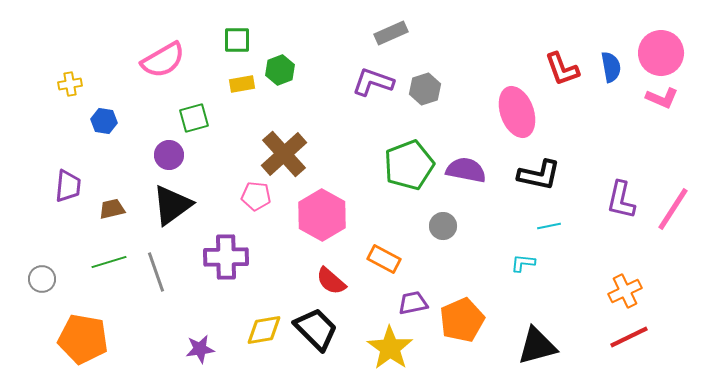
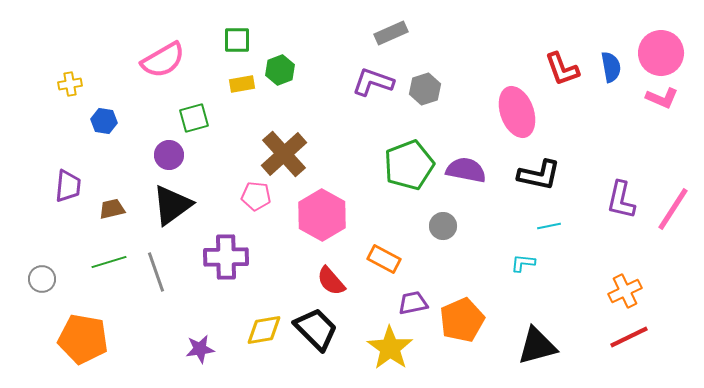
red semicircle at (331, 281): rotated 8 degrees clockwise
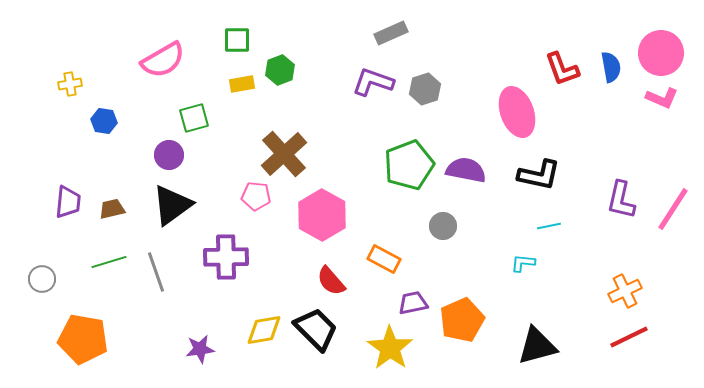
purple trapezoid at (68, 186): moved 16 px down
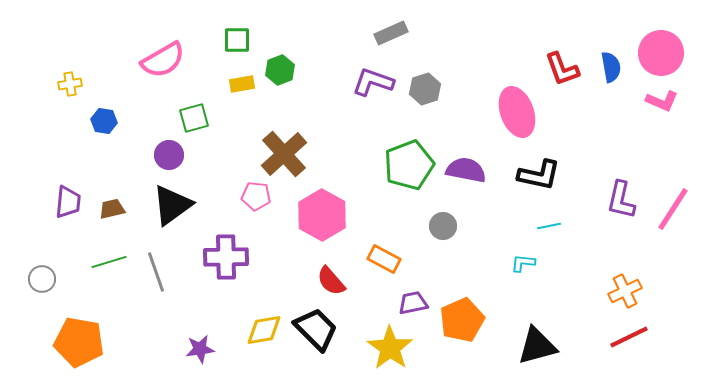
pink L-shape at (662, 98): moved 3 px down
orange pentagon at (83, 339): moved 4 px left, 3 px down
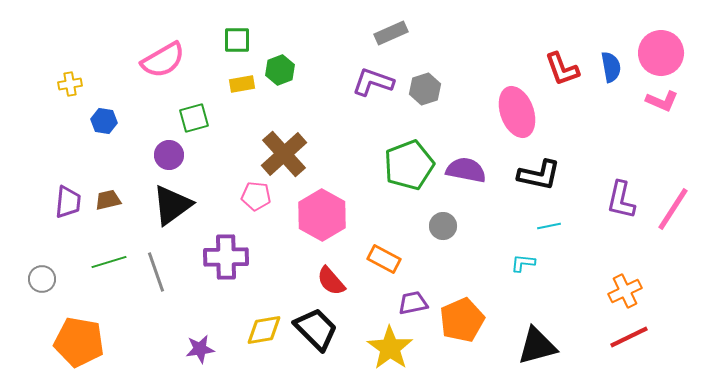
brown trapezoid at (112, 209): moved 4 px left, 9 px up
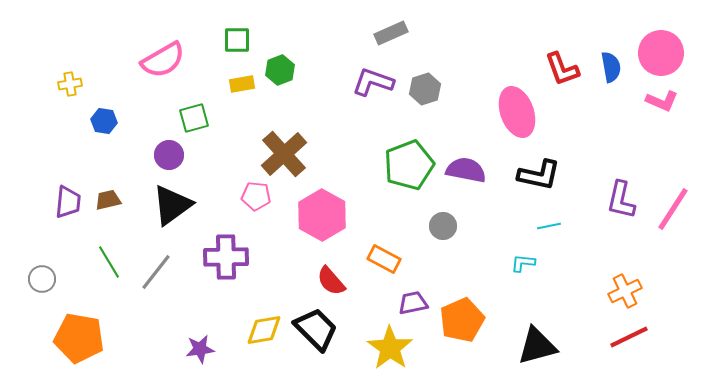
green line at (109, 262): rotated 76 degrees clockwise
gray line at (156, 272): rotated 57 degrees clockwise
orange pentagon at (79, 342): moved 4 px up
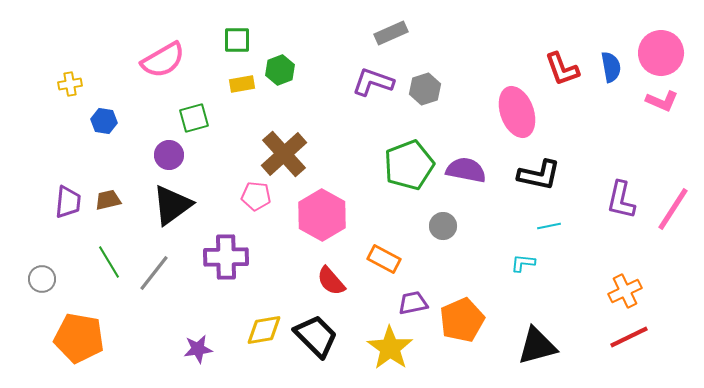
gray line at (156, 272): moved 2 px left, 1 px down
black trapezoid at (316, 329): moved 7 px down
purple star at (200, 349): moved 2 px left
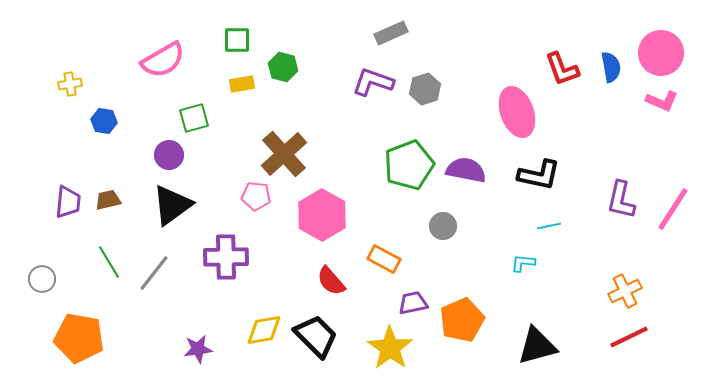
green hexagon at (280, 70): moved 3 px right, 3 px up; rotated 24 degrees counterclockwise
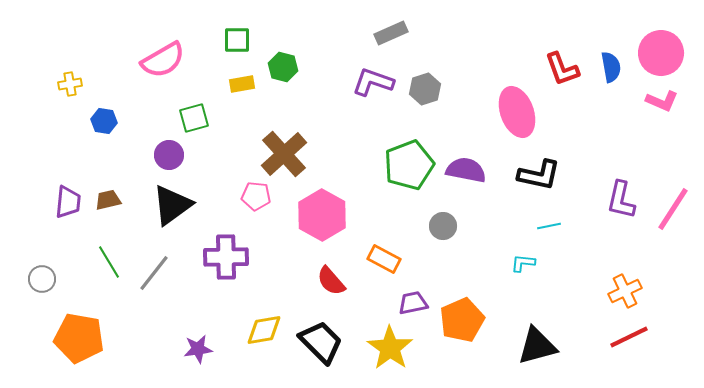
black trapezoid at (316, 336): moved 5 px right, 6 px down
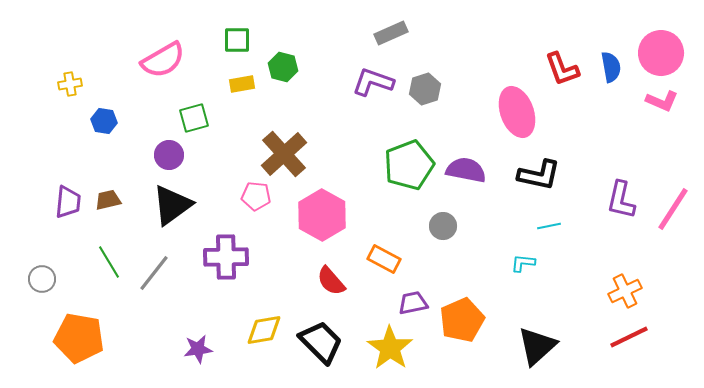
black triangle at (537, 346): rotated 27 degrees counterclockwise
